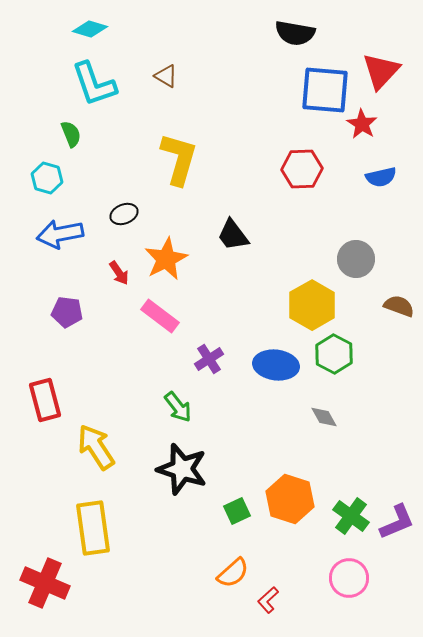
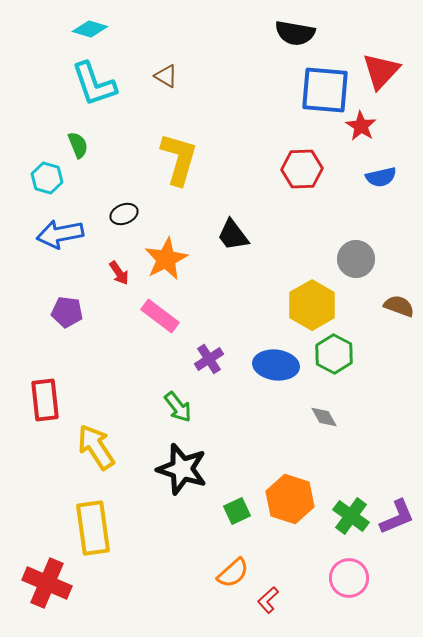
red star: moved 1 px left, 2 px down
green semicircle: moved 7 px right, 11 px down
red rectangle: rotated 9 degrees clockwise
purple L-shape: moved 5 px up
red cross: moved 2 px right
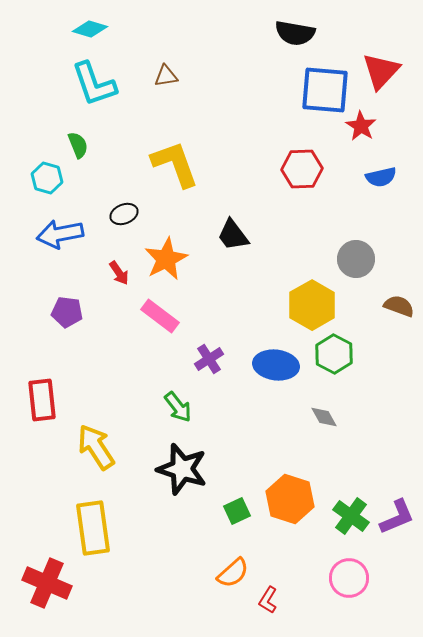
brown triangle: rotated 40 degrees counterclockwise
yellow L-shape: moved 4 px left, 5 px down; rotated 36 degrees counterclockwise
red rectangle: moved 3 px left
red L-shape: rotated 16 degrees counterclockwise
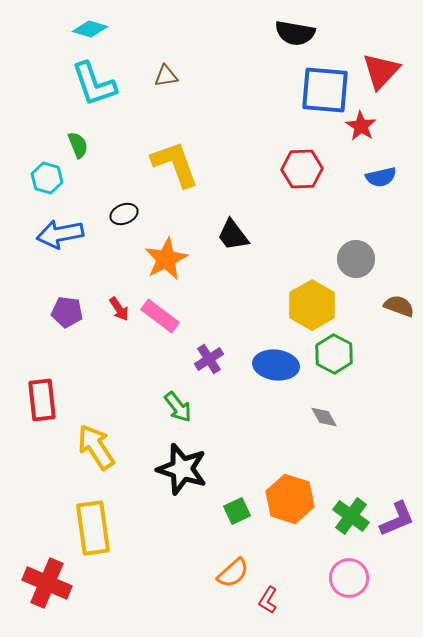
red arrow: moved 36 px down
purple L-shape: moved 2 px down
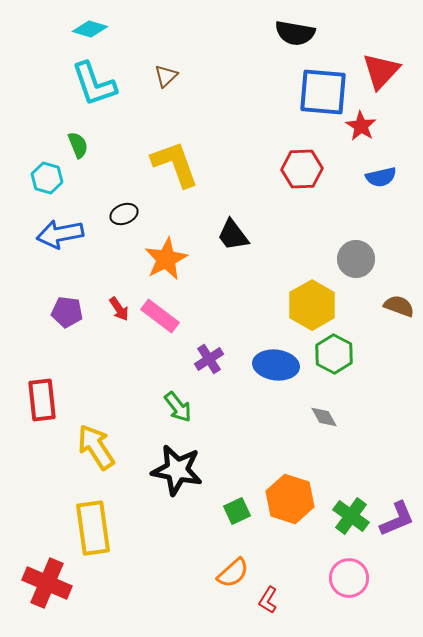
brown triangle: rotated 35 degrees counterclockwise
blue square: moved 2 px left, 2 px down
black star: moved 5 px left, 1 px down; rotated 6 degrees counterclockwise
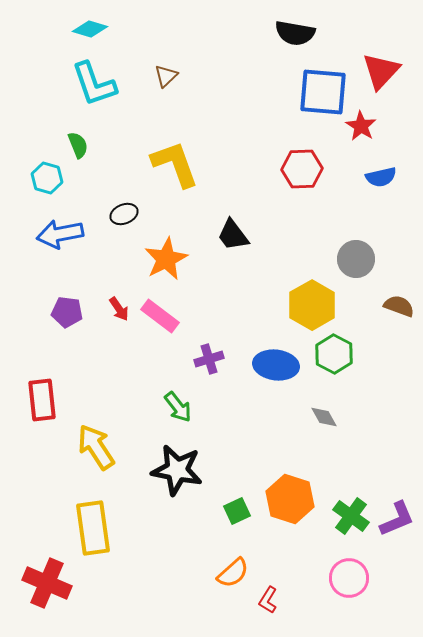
purple cross: rotated 16 degrees clockwise
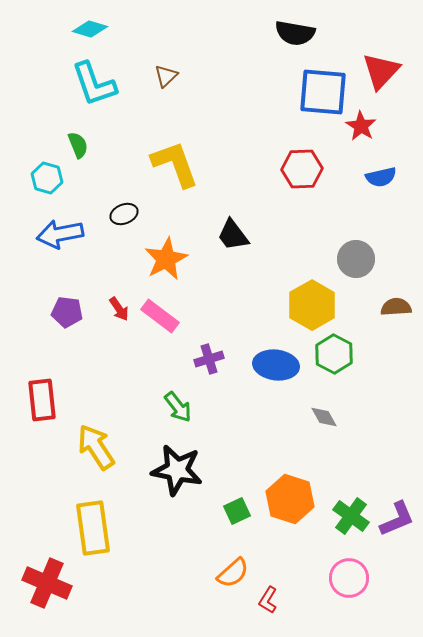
brown semicircle: moved 3 px left, 1 px down; rotated 24 degrees counterclockwise
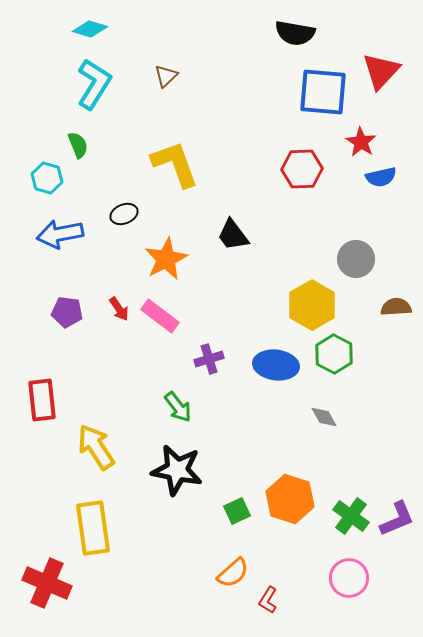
cyan L-shape: rotated 129 degrees counterclockwise
red star: moved 16 px down
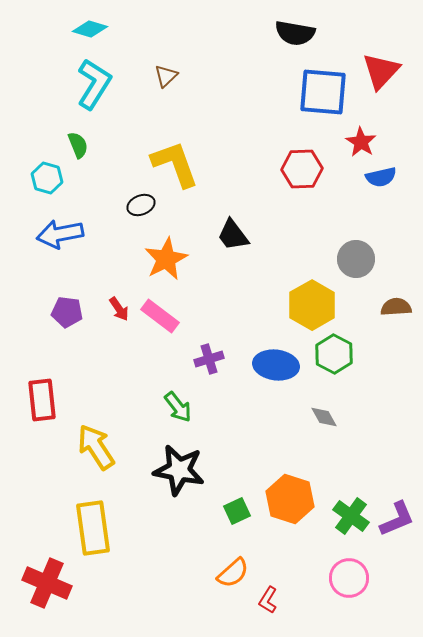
black ellipse: moved 17 px right, 9 px up
black star: moved 2 px right
